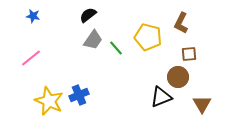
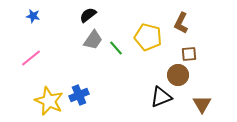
brown circle: moved 2 px up
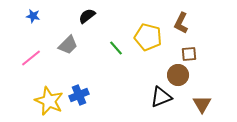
black semicircle: moved 1 px left, 1 px down
gray trapezoid: moved 25 px left, 5 px down; rotated 10 degrees clockwise
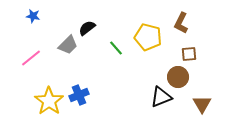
black semicircle: moved 12 px down
brown circle: moved 2 px down
yellow star: rotated 12 degrees clockwise
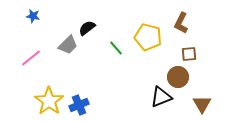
blue cross: moved 10 px down
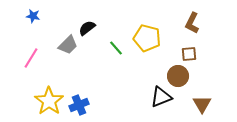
brown L-shape: moved 11 px right
yellow pentagon: moved 1 px left, 1 px down
pink line: rotated 20 degrees counterclockwise
brown circle: moved 1 px up
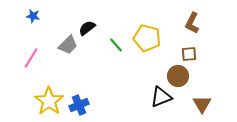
green line: moved 3 px up
